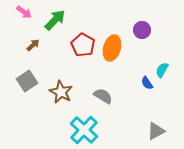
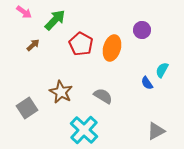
red pentagon: moved 2 px left, 1 px up
gray square: moved 27 px down
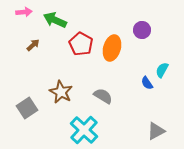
pink arrow: rotated 42 degrees counterclockwise
green arrow: rotated 110 degrees counterclockwise
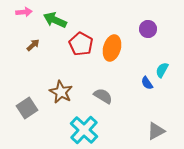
purple circle: moved 6 px right, 1 px up
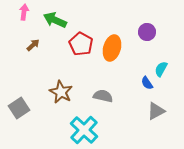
pink arrow: rotated 77 degrees counterclockwise
purple circle: moved 1 px left, 3 px down
cyan semicircle: moved 1 px left, 1 px up
gray semicircle: rotated 18 degrees counterclockwise
gray square: moved 8 px left
gray triangle: moved 20 px up
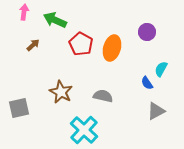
gray square: rotated 20 degrees clockwise
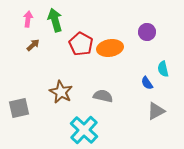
pink arrow: moved 4 px right, 7 px down
green arrow: rotated 50 degrees clockwise
orange ellipse: moved 2 px left; rotated 65 degrees clockwise
cyan semicircle: moved 2 px right; rotated 42 degrees counterclockwise
